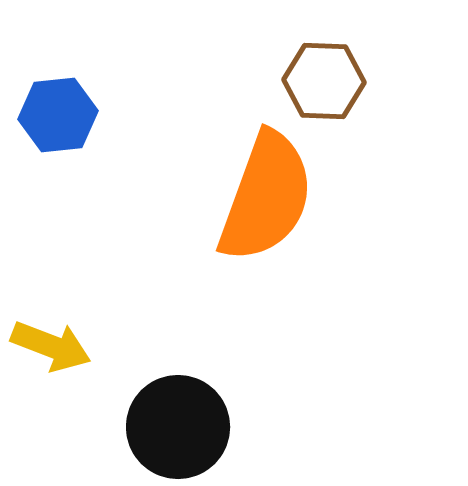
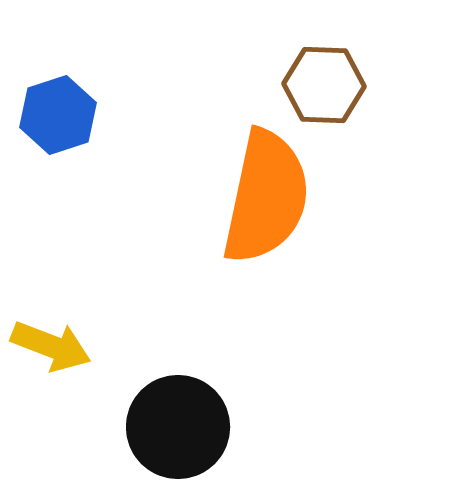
brown hexagon: moved 4 px down
blue hexagon: rotated 12 degrees counterclockwise
orange semicircle: rotated 8 degrees counterclockwise
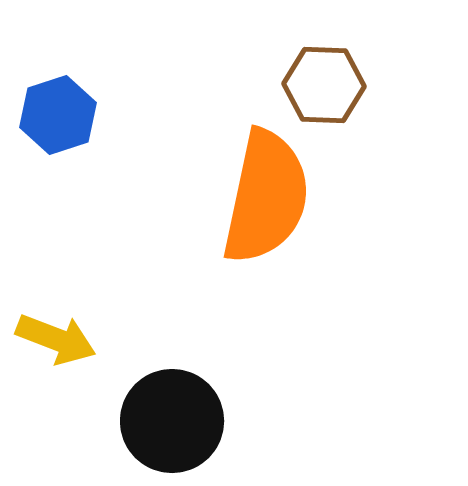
yellow arrow: moved 5 px right, 7 px up
black circle: moved 6 px left, 6 px up
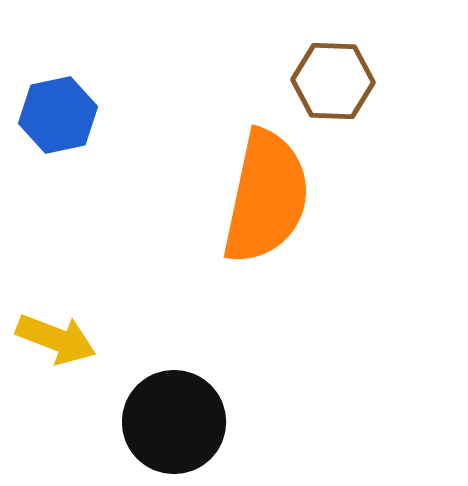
brown hexagon: moved 9 px right, 4 px up
blue hexagon: rotated 6 degrees clockwise
black circle: moved 2 px right, 1 px down
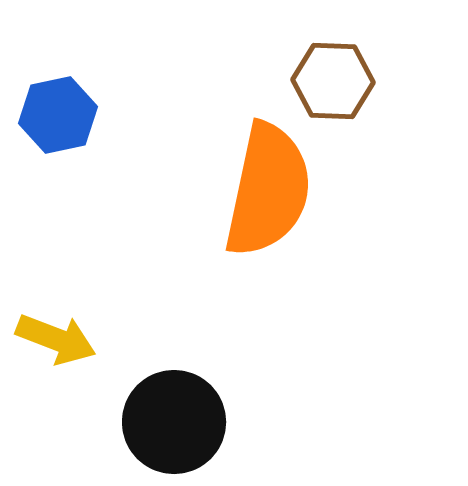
orange semicircle: moved 2 px right, 7 px up
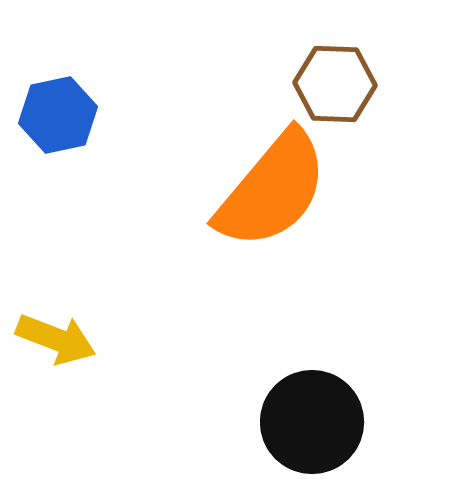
brown hexagon: moved 2 px right, 3 px down
orange semicircle: moved 4 px right; rotated 28 degrees clockwise
black circle: moved 138 px right
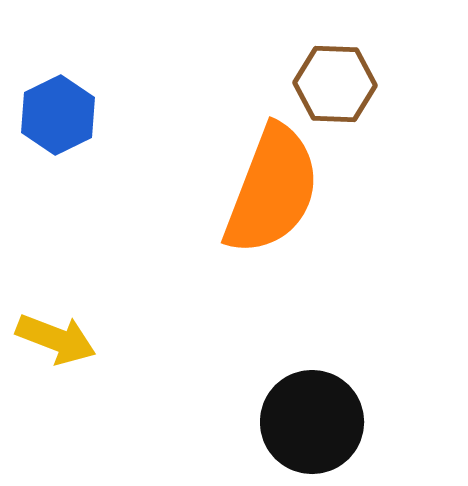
blue hexagon: rotated 14 degrees counterclockwise
orange semicircle: rotated 19 degrees counterclockwise
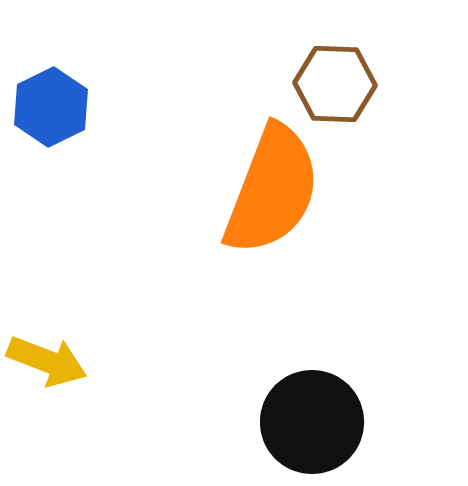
blue hexagon: moved 7 px left, 8 px up
yellow arrow: moved 9 px left, 22 px down
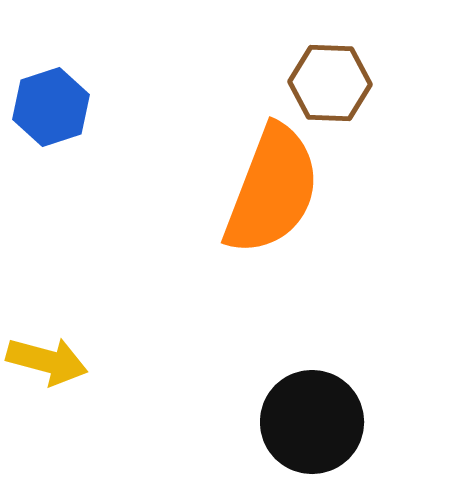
brown hexagon: moved 5 px left, 1 px up
blue hexagon: rotated 8 degrees clockwise
yellow arrow: rotated 6 degrees counterclockwise
